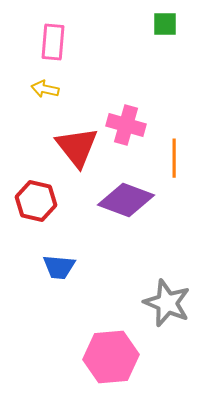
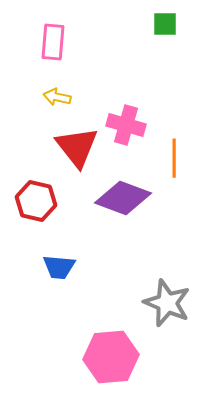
yellow arrow: moved 12 px right, 8 px down
purple diamond: moved 3 px left, 2 px up
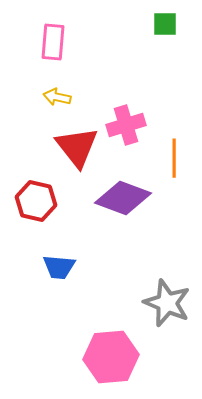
pink cross: rotated 33 degrees counterclockwise
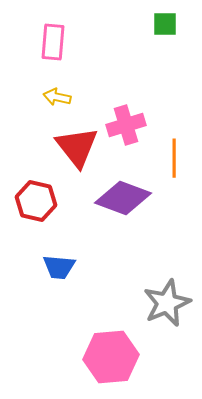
gray star: rotated 27 degrees clockwise
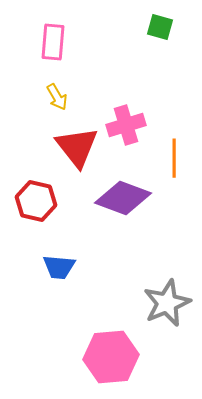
green square: moved 5 px left, 3 px down; rotated 16 degrees clockwise
yellow arrow: rotated 132 degrees counterclockwise
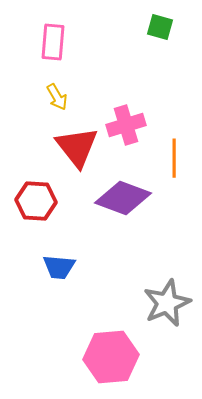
red hexagon: rotated 9 degrees counterclockwise
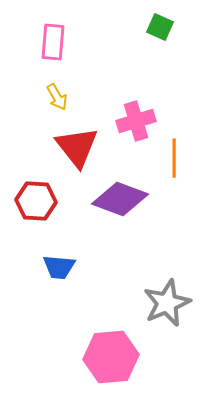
green square: rotated 8 degrees clockwise
pink cross: moved 10 px right, 4 px up
purple diamond: moved 3 px left, 1 px down
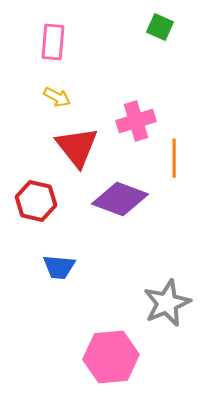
yellow arrow: rotated 32 degrees counterclockwise
red hexagon: rotated 9 degrees clockwise
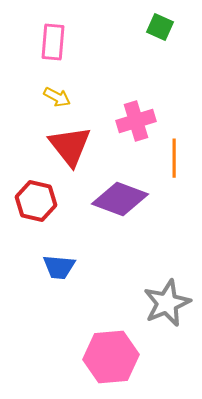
red triangle: moved 7 px left, 1 px up
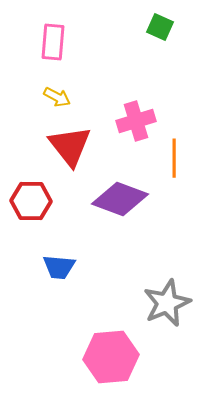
red hexagon: moved 5 px left; rotated 12 degrees counterclockwise
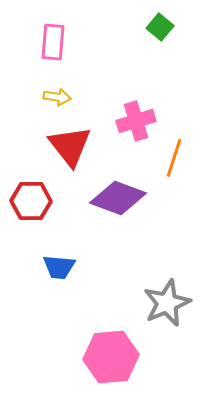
green square: rotated 16 degrees clockwise
yellow arrow: rotated 20 degrees counterclockwise
orange line: rotated 18 degrees clockwise
purple diamond: moved 2 px left, 1 px up
